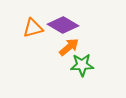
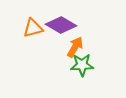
purple diamond: moved 2 px left
orange arrow: moved 6 px right; rotated 20 degrees counterclockwise
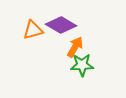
orange triangle: moved 2 px down
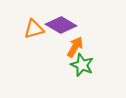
orange triangle: moved 1 px right, 1 px up
green star: rotated 25 degrees clockwise
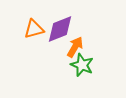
purple diamond: moved 1 px left, 4 px down; rotated 52 degrees counterclockwise
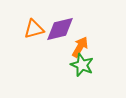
purple diamond: rotated 8 degrees clockwise
orange arrow: moved 5 px right
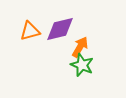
orange triangle: moved 4 px left, 2 px down
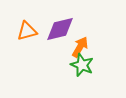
orange triangle: moved 3 px left
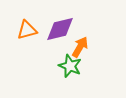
orange triangle: moved 1 px up
green star: moved 12 px left, 1 px down
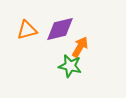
green star: rotated 10 degrees counterclockwise
